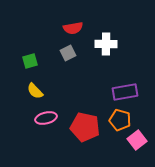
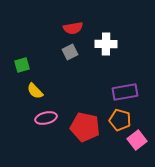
gray square: moved 2 px right, 1 px up
green square: moved 8 px left, 4 px down
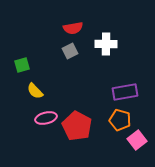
gray square: moved 1 px up
red pentagon: moved 8 px left, 1 px up; rotated 16 degrees clockwise
